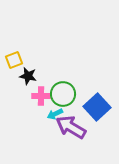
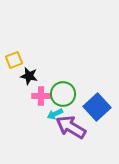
black star: moved 1 px right
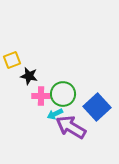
yellow square: moved 2 px left
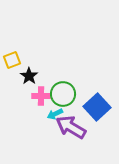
black star: rotated 24 degrees clockwise
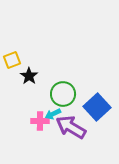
pink cross: moved 1 px left, 25 px down
cyan arrow: moved 2 px left
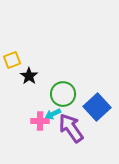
purple arrow: moved 1 px down; rotated 24 degrees clockwise
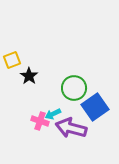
green circle: moved 11 px right, 6 px up
blue square: moved 2 px left; rotated 8 degrees clockwise
pink cross: rotated 18 degrees clockwise
purple arrow: rotated 40 degrees counterclockwise
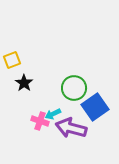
black star: moved 5 px left, 7 px down
